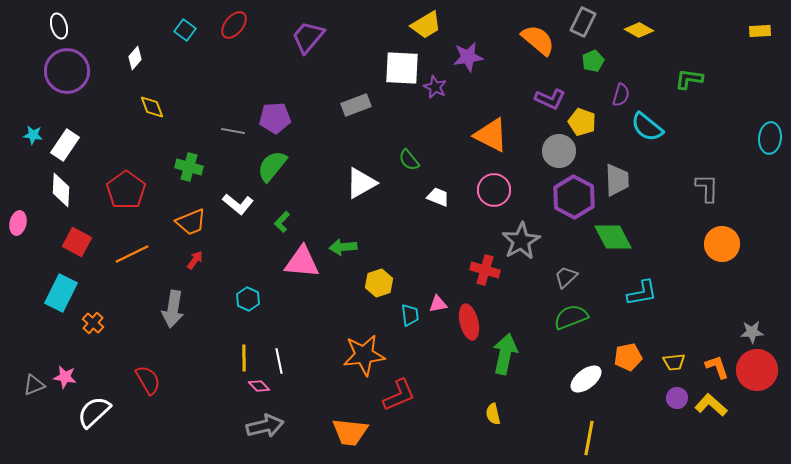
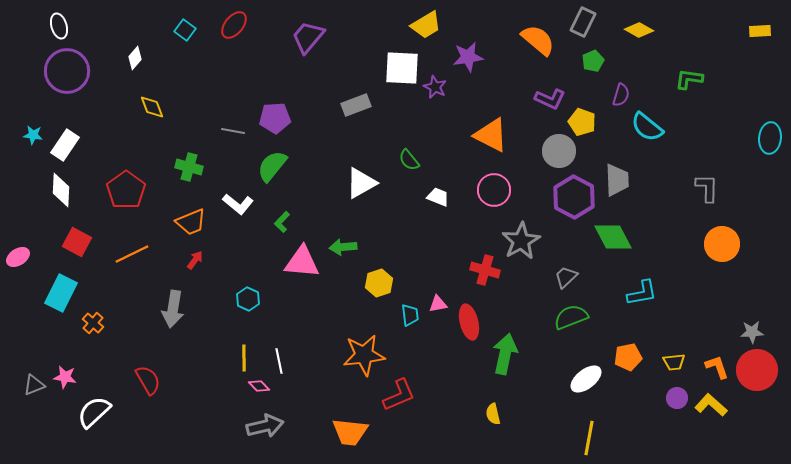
pink ellipse at (18, 223): moved 34 px down; rotated 45 degrees clockwise
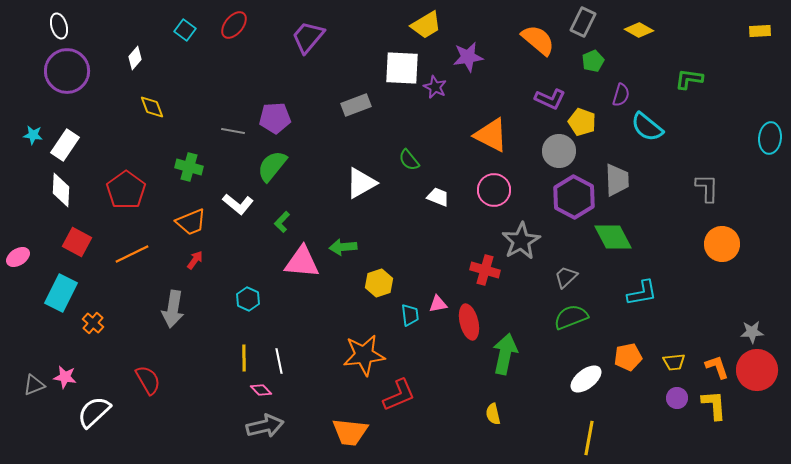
pink diamond at (259, 386): moved 2 px right, 4 px down
yellow L-shape at (711, 405): moved 3 px right; rotated 44 degrees clockwise
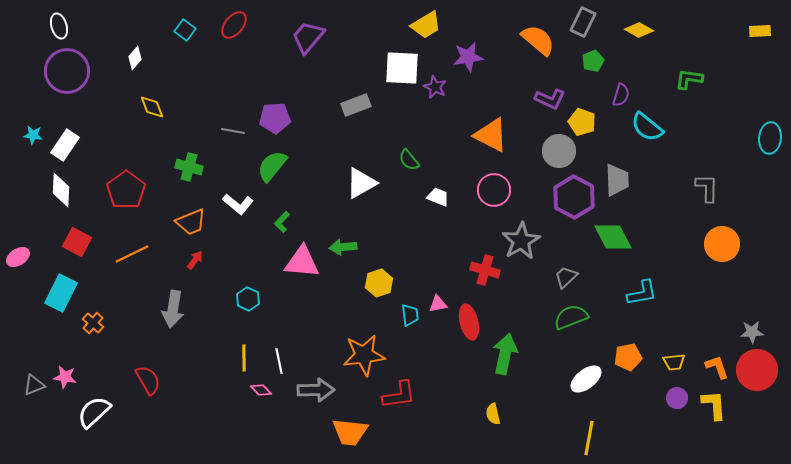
red L-shape at (399, 395): rotated 15 degrees clockwise
gray arrow at (265, 426): moved 51 px right, 36 px up; rotated 12 degrees clockwise
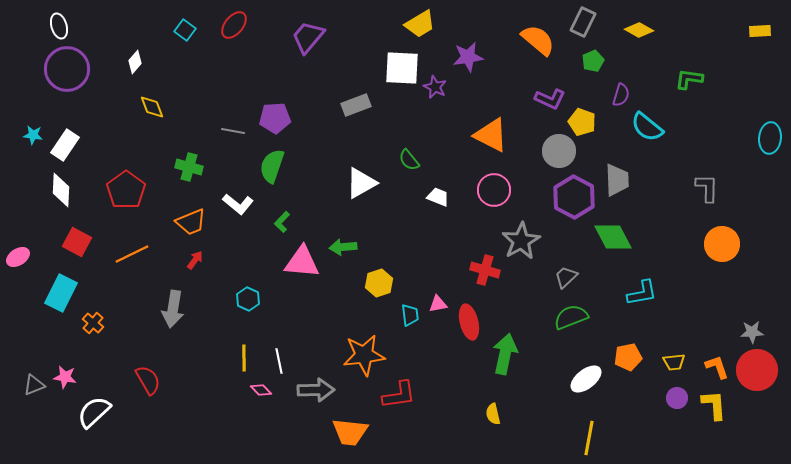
yellow trapezoid at (426, 25): moved 6 px left, 1 px up
white diamond at (135, 58): moved 4 px down
purple circle at (67, 71): moved 2 px up
green semicircle at (272, 166): rotated 20 degrees counterclockwise
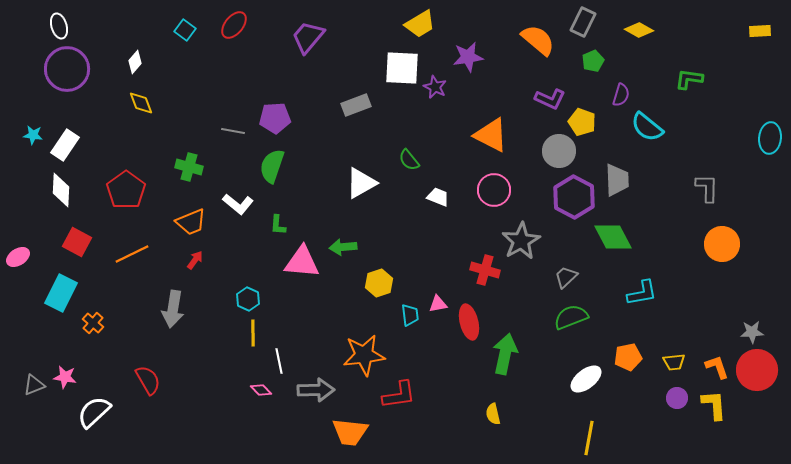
yellow diamond at (152, 107): moved 11 px left, 4 px up
green L-shape at (282, 222): moved 4 px left, 3 px down; rotated 40 degrees counterclockwise
yellow line at (244, 358): moved 9 px right, 25 px up
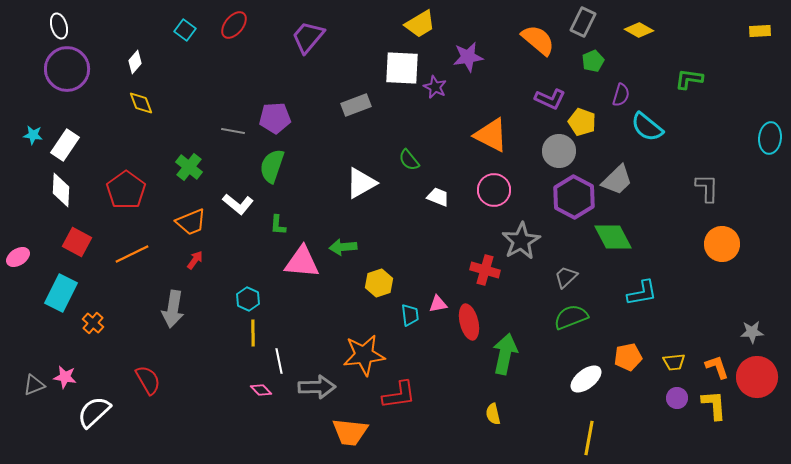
green cross at (189, 167): rotated 24 degrees clockwise
gray trapezoid at (617, 180): rotated 48 degrees clockwise
red circle at (757, 370): moved 7 px down
gray arrow at (316, 390): moved 1 px right, 3 px up
